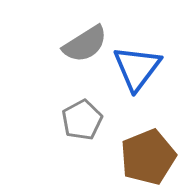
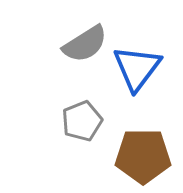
gray pentagon: moved 1 px down; rotated 6 degrees clockwise
brown pentagon: moved 5 px left, 1 px up; rotated 22 degrees clockwise
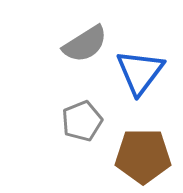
blue triangle: moved 3 px right, 4 px down
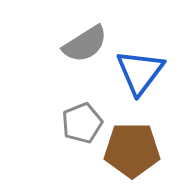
gray pentagon: moved 2 px down
brown pentagon: moved 11 px left, 6 px up
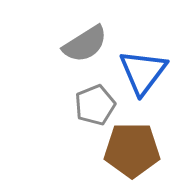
blue triangle: moved 3 px right
gray pentagon: moved 13 px right, 18 px up
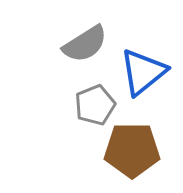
blue triangle: rotated 14 degrees clockwise
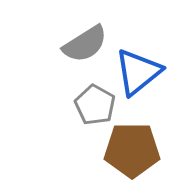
blue triangle: moved 5 px left
gray pentagon: rotated 21 degrees counterclockwise
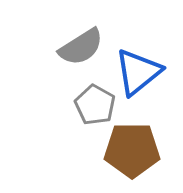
gray semicircle: moved 4 px left, 3 px down
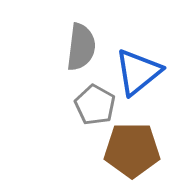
gray semicircle: rotated 51 degrees counterclockwise
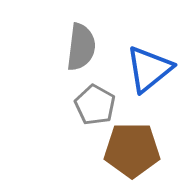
blue triangle: moved 11 px right, 3 px up
